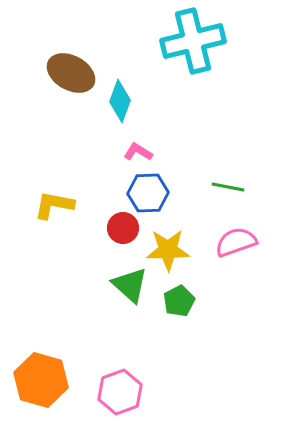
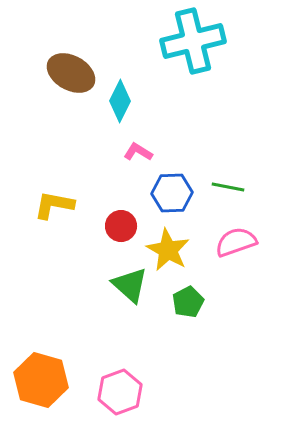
cyan diamond: rotated 6 degrees clockwise
blue hexagon: moved 24 px right
red circle: moved 2 px left, 2 px up
yellow star: rotated 30 degrees clockwise
green pentagon: moved 9 px right, 1 px down
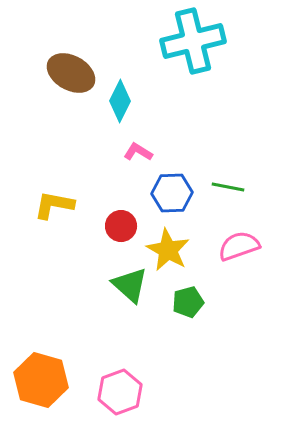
pink semicircle: moved 3 px right, 4 px down
green pentagon: rotated 12 degrees clockwise
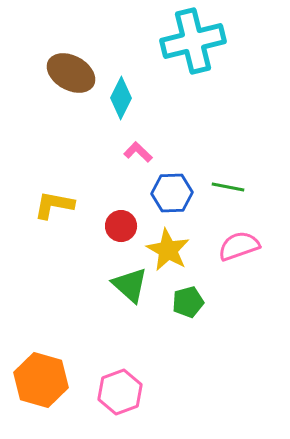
cyan diamond: moved 1 px right, 3 px up
pink L-shape: rotated 12 degrees clockwise
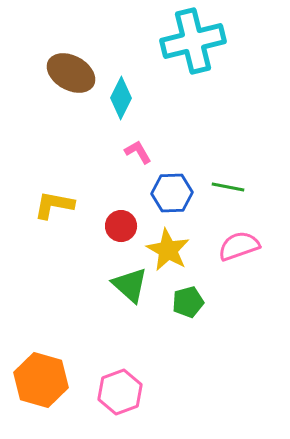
pink L-shape: rotated 16 degrees clockwise
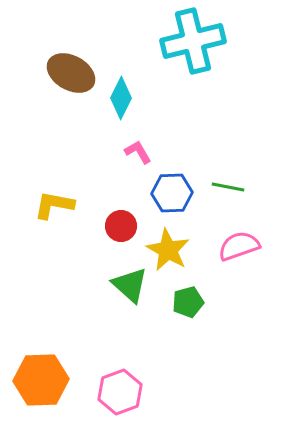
orange hexagon: rotated 18 degrees counterclockwise
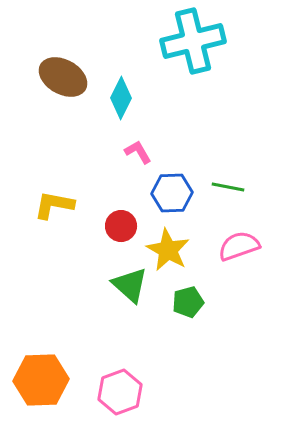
brown ellipse: moved 8 px left, 4 px down
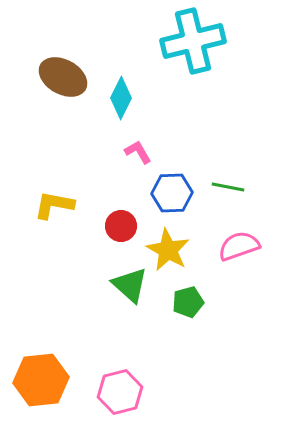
orange hexagon: rotated 4 degrees counterclockwise
pink hexagon: rotated 6 degrees clockwise
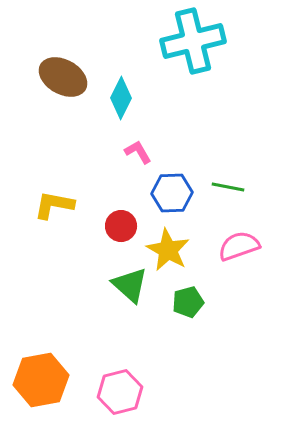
orange hexagon: rotated 4 degrees counterclockwise
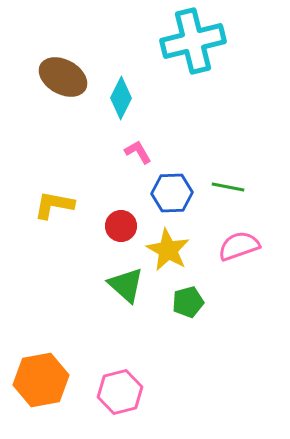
green triangle: moved 4 px left
